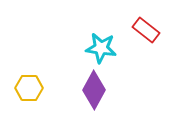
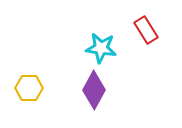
red rectangle: rotated 20 degrees clockwise
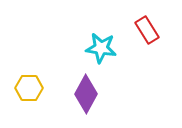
red rectangle: moved 1 px right
purple diamond: moved 8 px left, 4 px down
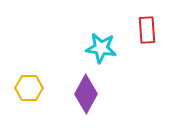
red rectangle: rotated 28 degrees clockwise
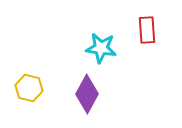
yellow hexagon: rotated 12 degrees clockwise
purple diamond: moved 1 px right
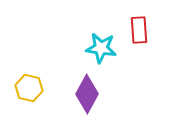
red rectangle: moved 8 px left
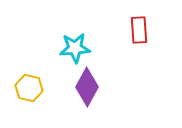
cyan star: moved 26 px left; rotated 12 degrees counterclockwise
purple diamond: moved 7 px up
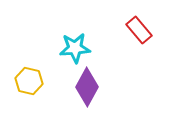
red rectangle: rotated 36 degrees counterclockwise
yellow hexagon: moved 7 px up
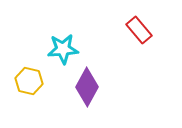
cyan star: moved 12 px left, 1 px down
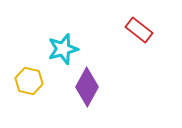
red rectangle: rotated 12 degrees counterclockwise
cyan star: rotated 12 degrees counterclockwise
